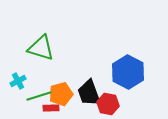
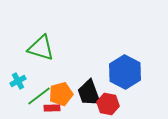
blue hexagon: moved 3 px left
green line: rotated 20 degrees counterclockwise
red rectangle: moved 1 px right
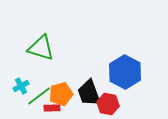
cyan cross: moved 3 px right, 5 px down
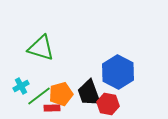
blue hexagon: moved 7 px left
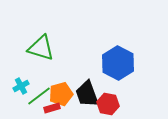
blue hexagon: moved 9 px up
black trapezoid: moved 2 px left, 1 px down
red rectangle: rotated 14 degrees counterclockwise
